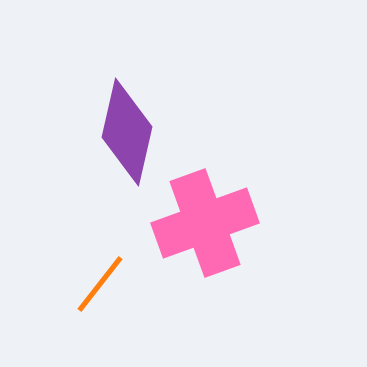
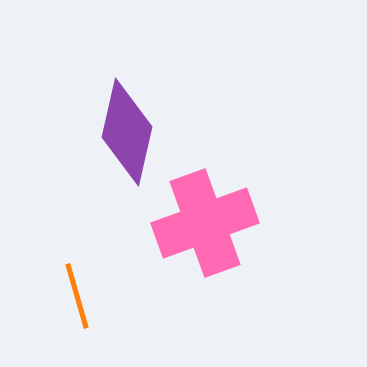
orange line: moved 23 px left, 12 px down; rotated 54 degrees counterclockwise
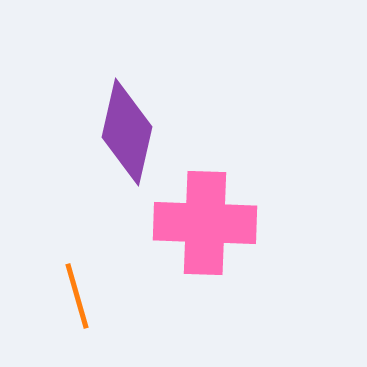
pink cross: rotated 22 degrees clockwise
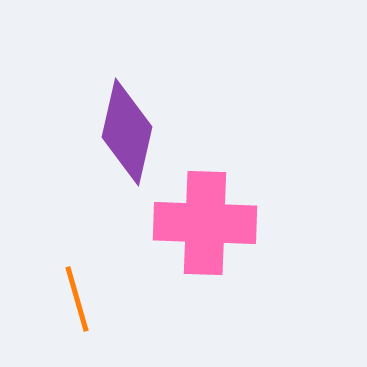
orange line: moved 3 px down
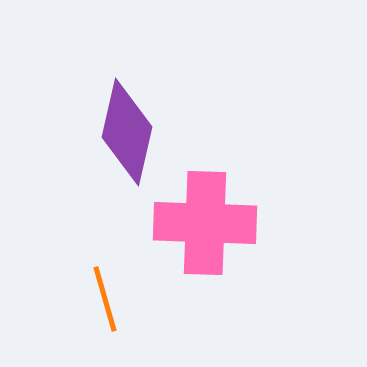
orange line: moved 28 px right
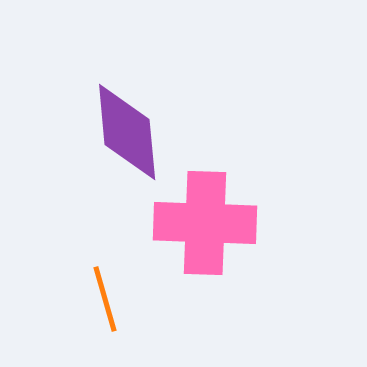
purple diamond: rotated 18 degrees counterclockwise
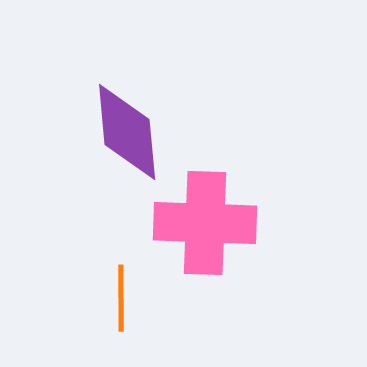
orange line: moved 16 px right, 1 px up; rotated 16 degrees clockwise
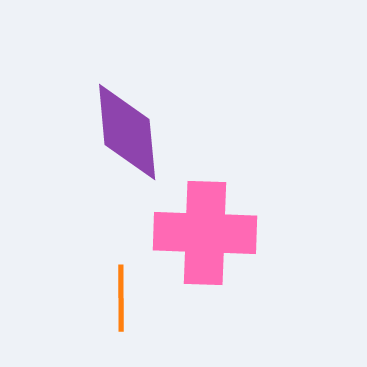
pink cross: moved 10 px down
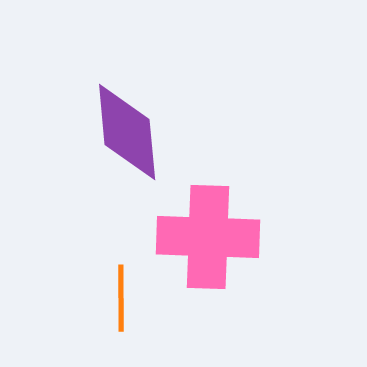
pink cross: moved 3 px right, 4 px down
